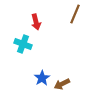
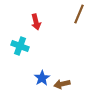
brown line: moved 4 px right
cyan cross: moved 3 px left, 2 px down
brown arrow: rotated 14 degrees clockwise
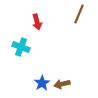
red arrow: moved 1 px right
cyan cross: moved 1 px right, 1 px down
blue star: moved 5 px down
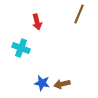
cyan cross: moved 1 px down
blue star: rotated 28 degrees counterclockwise
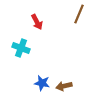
red arrow: rotated 14 degrees counterclockwise
brown arrow: moved 2 px right, 2 px down
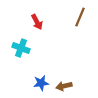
brown line: moved 1 px right, 3 px down
blue star: moved 1 px left; rotated 21 degrees counterclockwise
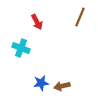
brown arrow: moved 2 px left
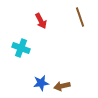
brown line: rotated 42 degrees counterclockwise
red arrow: moved 4 px right, 1 px up
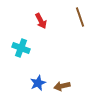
blue star: moved 3 px left; rotated 14 degrees counterclockwise
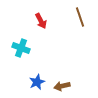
blue star: moved 1 px left, 1 px up
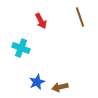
brown arrow: moved 2 px left, 1 px down
